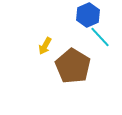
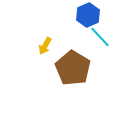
brown pentagon: moved 2 px down
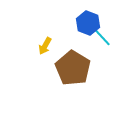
blue hexagon: moved 8 px down; rotated 15 degrees counterclockwise
cyan line: moved 1 px right, 1 px up
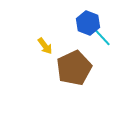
yellow arrow: rotated 66 degrees counterclockwise
brown pentagon: moved 1 px right; rotated 16 degrees clockwise
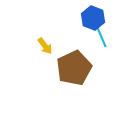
blue hexagon: moved 5 px right, 5 px up
cyan line: rotated 20 degrees clockwise
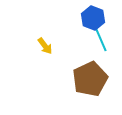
cyan line: moved 4 px down
brown pentagon: moved 16 px right, 11 px down
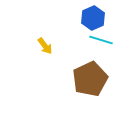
blue hexagon: rotated 15 degrees clockwise
cyan line: rotated 50 degrees counterclockwise
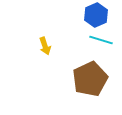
blue hexagon: moved 3 px right, 3 px up
yellow arrow: rotated 18 degrees clockwise
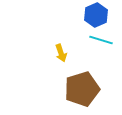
yellow arrow: moved 16 px right, 7 px down
brown pentagon: moved 8 px left, 10 px down; rotated 8 degrees clockwise
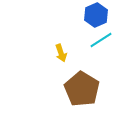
cyan line: rotated 50 degrees counterclockwise
brown pentagon: rotated 24 degrees counterclockwise
